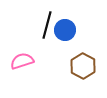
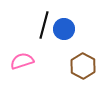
black line: moved 3 px left
blue circle: moved 1 px left, 1 px up
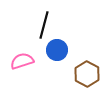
blue circle: moved 7 px left, 21 px down
brown hexagon: moved 4 px right, 8 px down
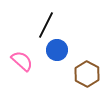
black line: moved 2 px right; rotated 12 degrees clockwise
pink semicircle: rotated 60 degrees clockwise
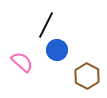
pink semicircle: moved 1 px down
brown hexagon: moved 2 px down
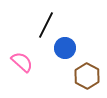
blue circle: moved 8 px right, 2 px up
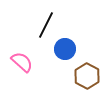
blue circle: moved 1 px down
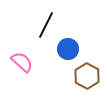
blue circle: moved 3 px right
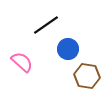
black line: rotated 28 degrees clockwise
brown hexagon: rotated 20 degrees counterclockwise
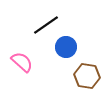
blue circle: moved 2 px left, 2 px up
